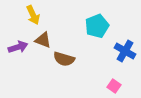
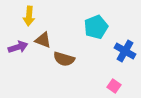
yellow arrow: moved 4 px left, 1 px down; rotated 30 degrees clockwise
cyan pentagon: moved 1 px left, 1 px down
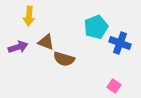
brown triangle: moved 3 px right, 2 px down
blue cross: moved 5 px left, 8 px up; rotated 10 degrees counterclockwise
